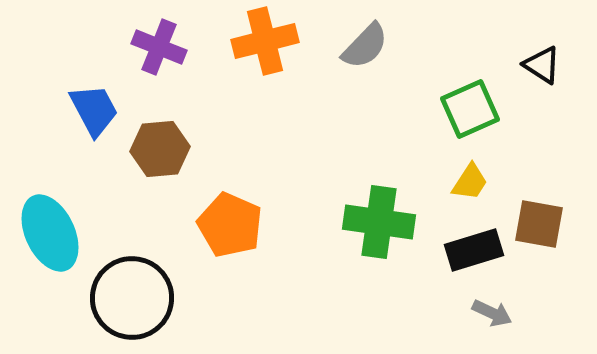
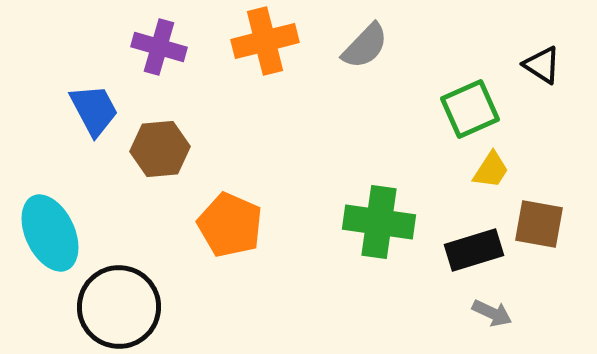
purple cross: rotated 6 degrees counterclockwise
yellow trapezoid: moved 21 px right, 12 px up
black circle: moved 13 px left, 9 px down
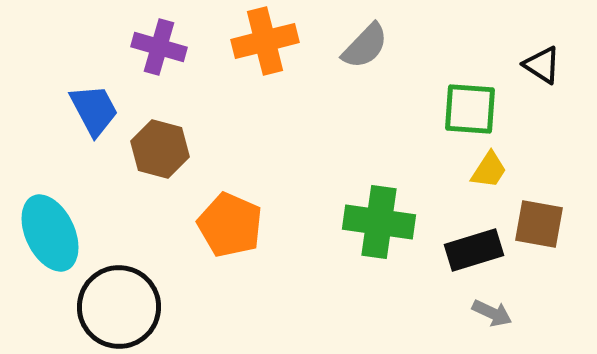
green square: rotated 28 degrees clockwise
brown hexagon: rotated 20 degrees clockwise
yellow trapezoid: moved 2 px left
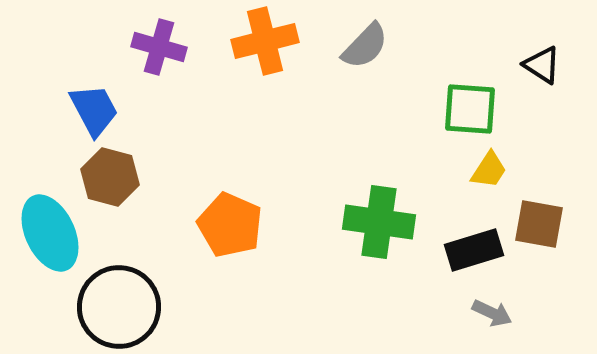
brown hexagon: moved 50 px left, 28 px down
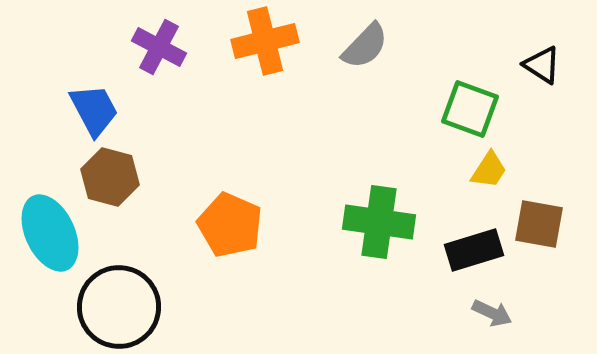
purple cross: rotated 12 degrees clockwise
green square: rotated 16 degrees clockwise
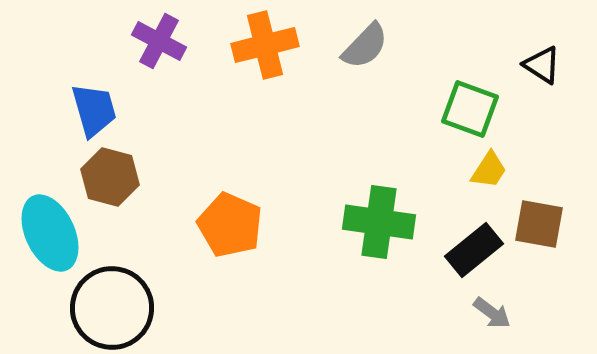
orange cross: moved 4 px down
purple cross: moved 6 px up
blue trapezoid: rotated 12 degrees clockwise
black rectangle: rotated 22 degrees counterclockwise
black circle: moved 7 px left, 1 px down
gray arrow: rotated 12 degrees clockwise
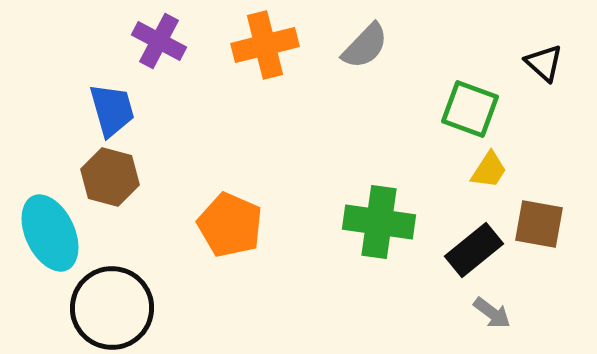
black triangle: moved 2 px right, 2 px up; rotated 9 degrees clockwise
blue trapezoid: moved 18 px right
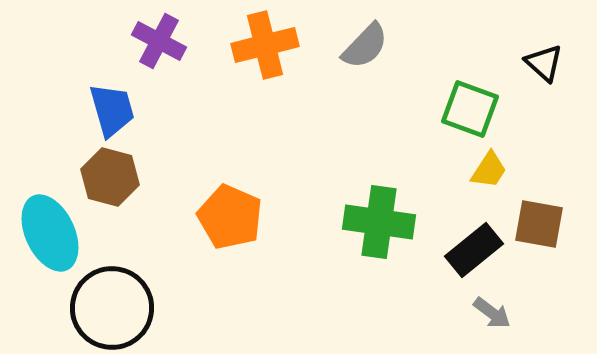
orange pentagon: moved 8 px up
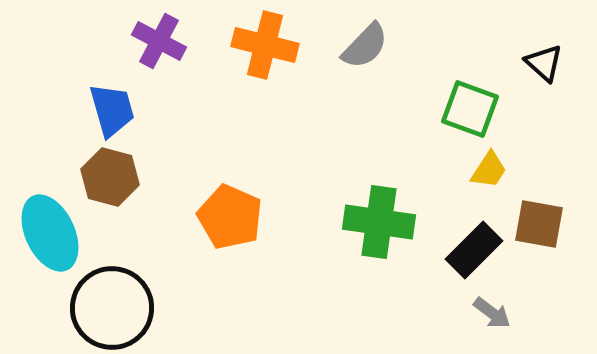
orange cross: rotated 28 degrees clockwise
black rectangle: rotated 6 degrees counterclockwise
